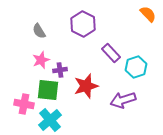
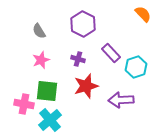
orange semicircle: moved 5 px left
purple cross: moved 18 px right, 11 px up; rotated 24 degrees clockwise
green square: moved 1 px left, 1 px down
purple arrow: moved 2 px left; rotated 15 degrees clockwise
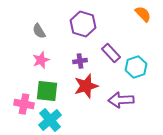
purple hexagon: rotated 10 degrees counterclockwise
purple cross: moved 2 px right, 2 px down; rotated 24 degrees counterclockwise
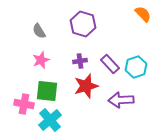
purple rectangle: moved 1 px left, 11 px down
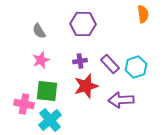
orange semicircle: rotated 36 degrees clockwise
purple hexagon: rotated 15 degrees counterclockwise
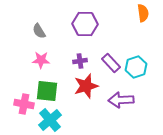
orange semicircle: moved 1 px up
purple hexagon: moved 2 px right
pink star: rotated 24 degrees clockwise
purple rectangle: moved 1 px right, 1 px up
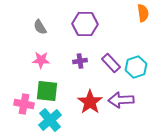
gray semicircle: moved 1 px right, 4 px up
red star: moved 4 px right, 16 px down; rotated 20 degrees counterclockwise
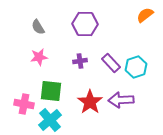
orange semicircle: moved 2 px right, 2 px down; rotated 120 degrees counterclockwise
gray semicircle: moved 2 px left
pink star: moved 2 px left, 3 px up; rotated 12 degrees counterclockwise
green square: moved 4 px right
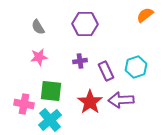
purple rectangle: moved 5 px left, 8 px down; rotated 18 degrees clockwise
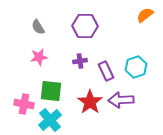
purple hexagon: moved 2 px down
